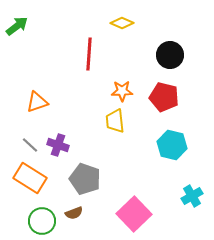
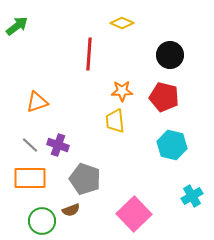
orange rectangle: rotated 32 degrees counterclockwise
brown semicircle: moved 3 px left, 3 px up
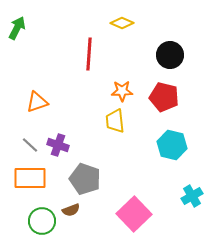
green arrow: moved 2 px down; rotated 25 degrees counterclockwise
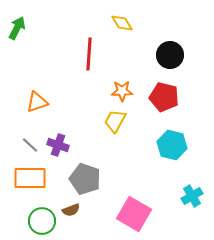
yellow diamond: rotated 35 degrees clockwise
yellow trapezoid: rotated 35 degrees clockwise
pink square: rotated 16 degrees counterclockwise
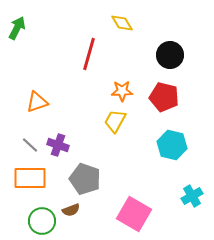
red line: rotated 12 degrees clockwise
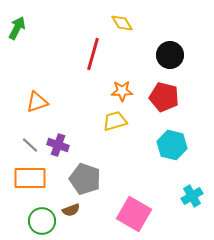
red line: moved 4 px right
yellow trapezoid: rotated 45 degrees clockwise
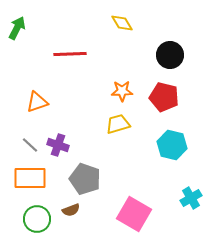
red line: moved 23 px left; rotated 72 degrees clockwise
yellow trapezoid: moved 3 px right, 3 px down
cyan cross: moved 1 px left, 2 px down
green circle: moved 5 px left, 2 px up
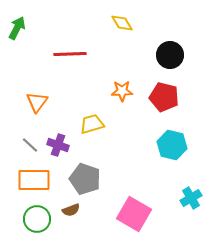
orange triangle: rotated 35 degrees counterclockwise
yellow trapezoid: moved 26 px left
orange rectangle: moved 4 px right, 2 px down
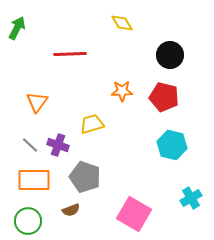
gray pentagon: moved 2 px up
green circle: moved 9 px left, 2 px down
